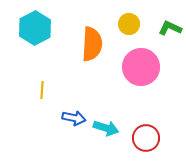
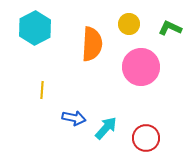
cyan arrow: rotated 65 degrees counterclockwise
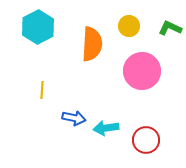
yellow circle: moved 2 px down
cyan hexagon: moved 3 px right, 1 px up
pink circle: moved 1 px right, 4 px down
cyan arrow: rotated 140 degrees counterclockwise
red circle: moved 2 px down
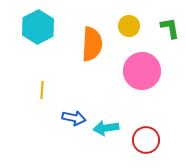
green L-shape: rotated 55 degrees clockwise
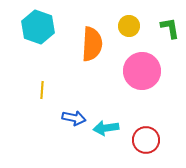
cyan hexagon: rotated 12 degrees counterclockwise
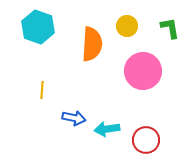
yellow circle: moved 2 px left
pink circle: moved 1 px right
cyan arrow: moved 1 px right, 1 px down
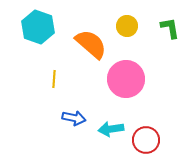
orange semicircle: moved 1 px left; rotated 52 degrees counterclockwise
pink circle: moved 17 px left, 8 px down
yellow line: moved 12 px right, 11 px up
cyan arrow: moved 4 px right
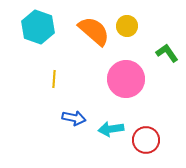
green L-shape: moved 3 px left, 25 px down; rotated 25 degrees counterclockwise
orange semicircle: moved 3 px right, 13 px up
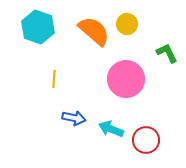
yellow circle: moved 2 px up
green L-shape: rotated 10 degrees clockwise
cyan arrow: rotated 30 degrees clockwise
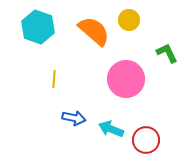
yellow circle: moved 2 px right, 4 px up
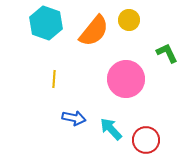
cyan hexagon: moved 8 px right, 4 px up
orange semicircle: rotated 88 degrees clockwise
cyan arrow: rotated 25 degrees clockwise
